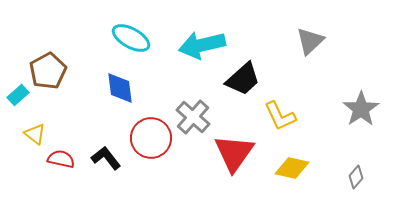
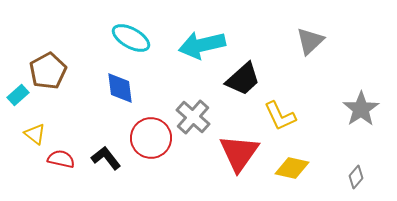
red triangle: moved 5 px right
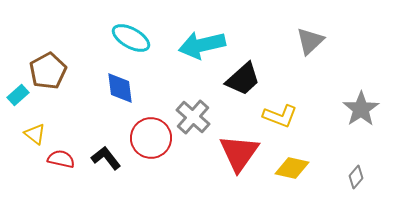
yellow L-shape: rotated 44 degrees counterclockwise
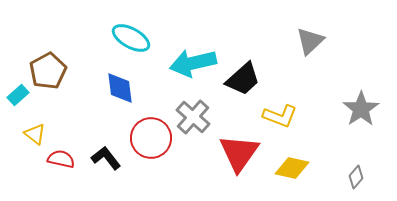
cyan arrow: moved 9 px left, 18 px down
